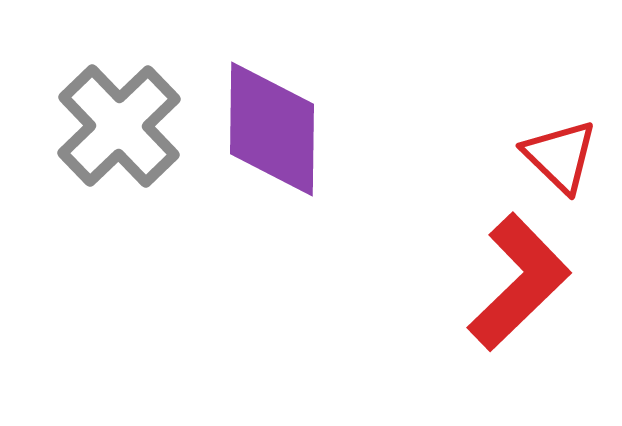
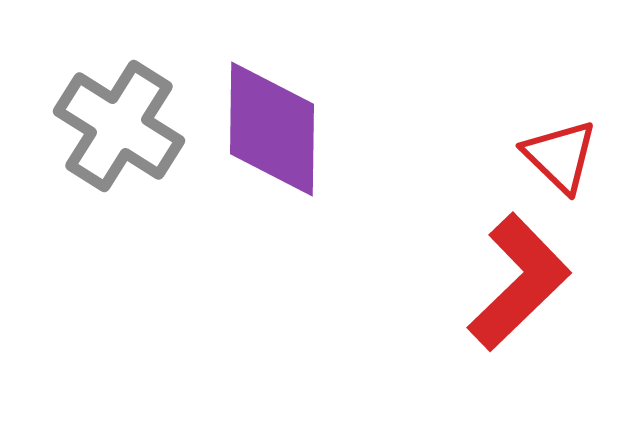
gray cross: rotated 14 degrees counterclockwise
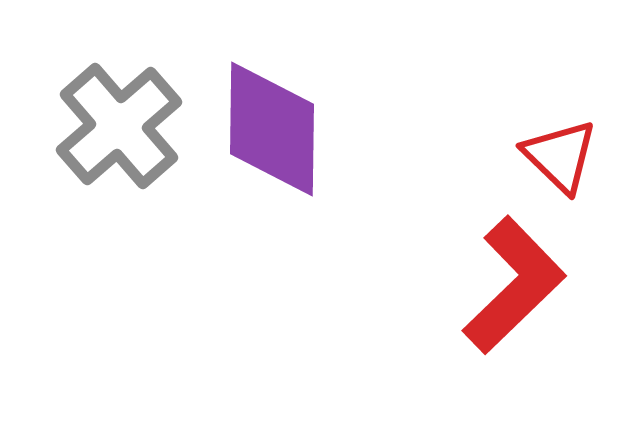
gray cross: rotated 17 degrees clockwise
red L-shape: moved 5 px left, 3 px down
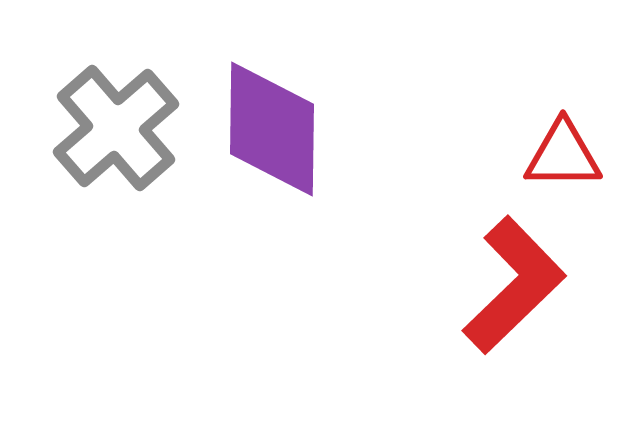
gray cross: moved 3 px left, 2 px down
red triangle: moved 3 px right, 1 px up; rotated 44 degrees counterclockwise
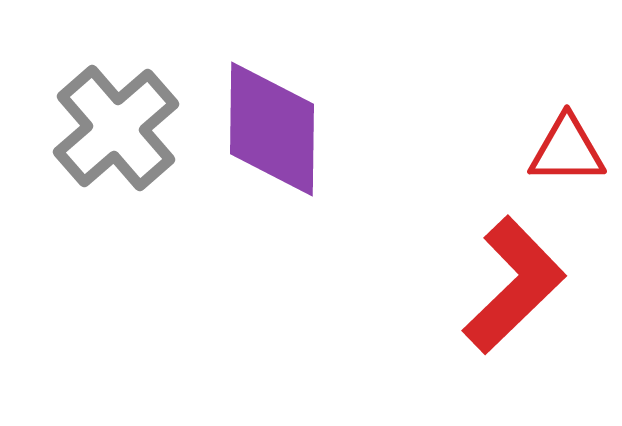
red triangle: moved 4 px right, 5 px up
